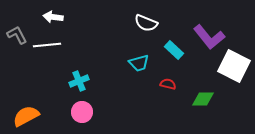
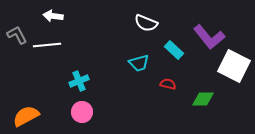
white arrow: moved 1 px up
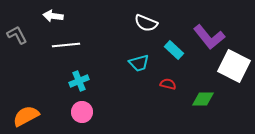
white line: moved 19 px right
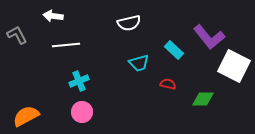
white semicircle: moved 17 px left; rotated 35 degrees counterclockwise
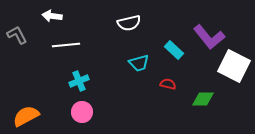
white arrow: moved 1 px left
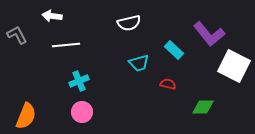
purple L-shape: moved 3 px up
green diamond: moved 8 px down
orange semicircle: rotated 140 degrees clockwise
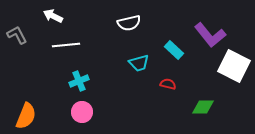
white arrow: moved 1 px right; rotated 18 degrees clockwise
purple L-shape: moved 1 px right, 1 px down
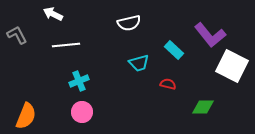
white arrow: moved 2 px up
white square: moved 2 px left
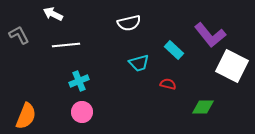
gray L-shape: moved 2 px right
